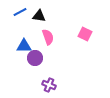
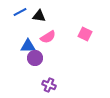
pink semicircle: rotated 77 degrees clockwise
blue triangle: moved 4 px right
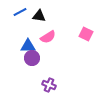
pink square: moved 1 px right
purple circle: moved 3 px left
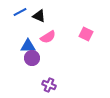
black triangle: rotated 16 degrees clockwise
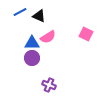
blue triangle: moved 4 px right, 3 px up
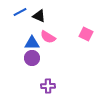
pink semicircle: rotated 63 degrees clockwise
purple cross: moved 1 px left, 1 px down; rotated 24 degrees counterclockwise
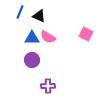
blue line: rotated 40 degrees counterclockwise
blue triangle: moved 5 px up
purple circle: moved 2 px down
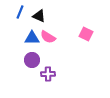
purple cross: moved 12 px up
